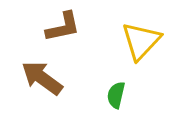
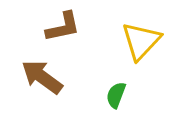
brown arrow: moved 1 px up
green semicircle: rotated 8 degrees clockwise
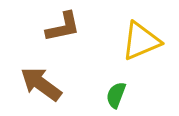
yellow triangle: rotated 24 degrees clockwise
brown arrow: moved 1 px left, 7 px down
